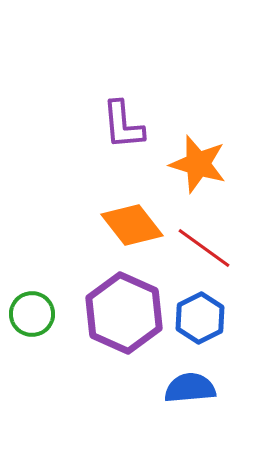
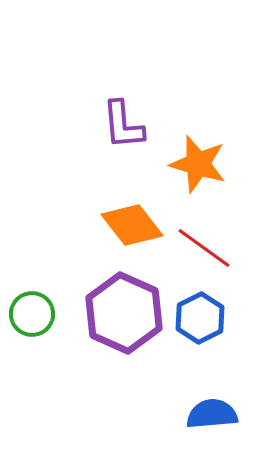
blue semicircle: moved 22 px right, 26 px down
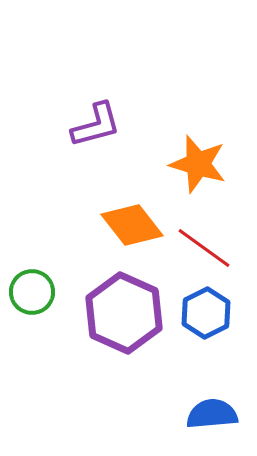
purple L-shape: moved 27 px left; rotated 100 degrees counterclockwise
green circle: moved 22 px up
blue hexagon: moved 6 px right, 5 px up
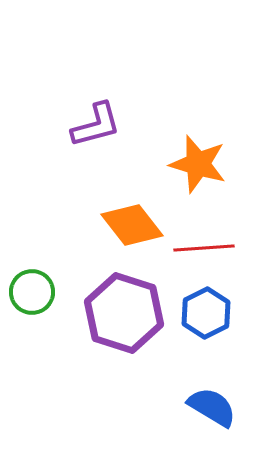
red line: rotated 40 degrees counterclockwise
purple hexagon: rotated 6 degrees counterclockwise
blue semicircle: moved 7 px up; rotated 36 degrees clockwise
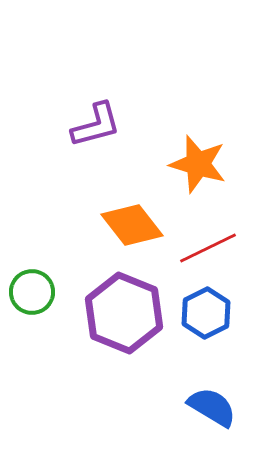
red line: moved 4 px right; rotated 22 degrees counterclockwise
purple hexagon: rotated 4 degrees clockwise
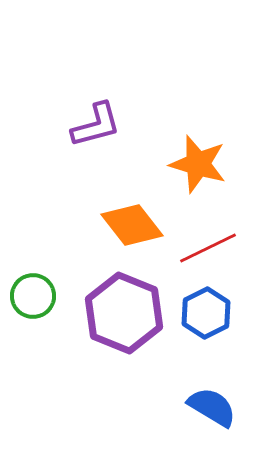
green circle: moved 1 px right, 4 px down
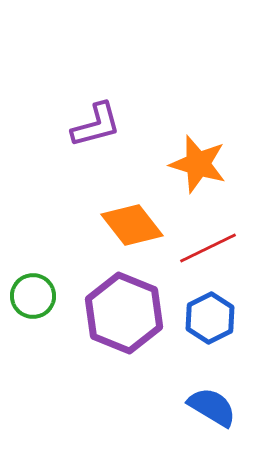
blue hexagon: moved 4 px right, 5 px down
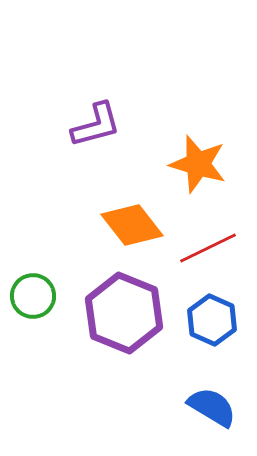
blue hexagon: moved 2 px right, 2 px down; rotated 9 degrees counterclockwise
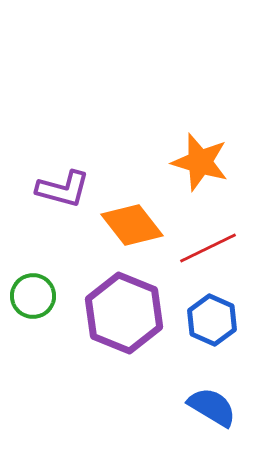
purple L-shape: moved 33 px left, 64 px down; rotated 30 degrees clockwise
orange star: moved 2 px right, 2 px up
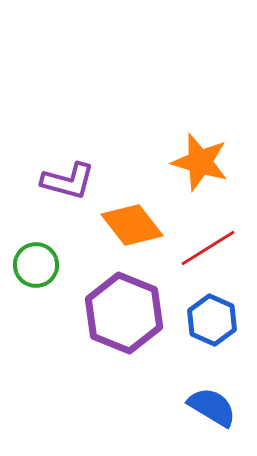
purple L-shape: moved 5 px right, 8 px up
red line: rotated 6 degrees counterclockwise
green circle: moved 3 px right, 31 px up
